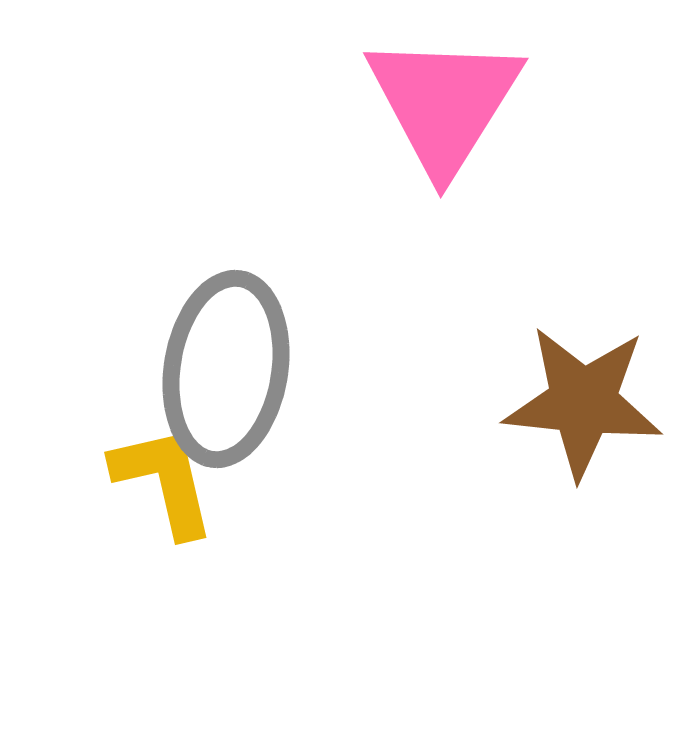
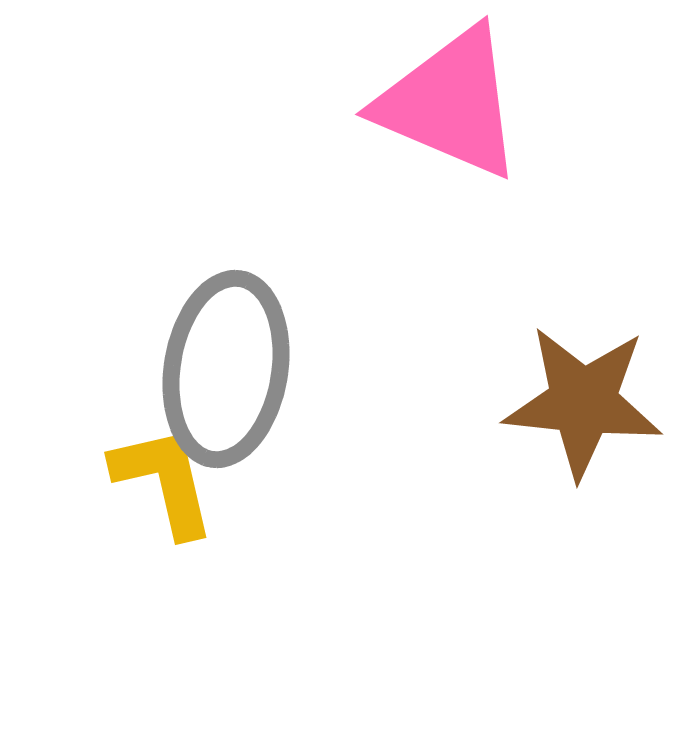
pink triangle: moved 6 px right; rotated 39 degrees counterclockwise
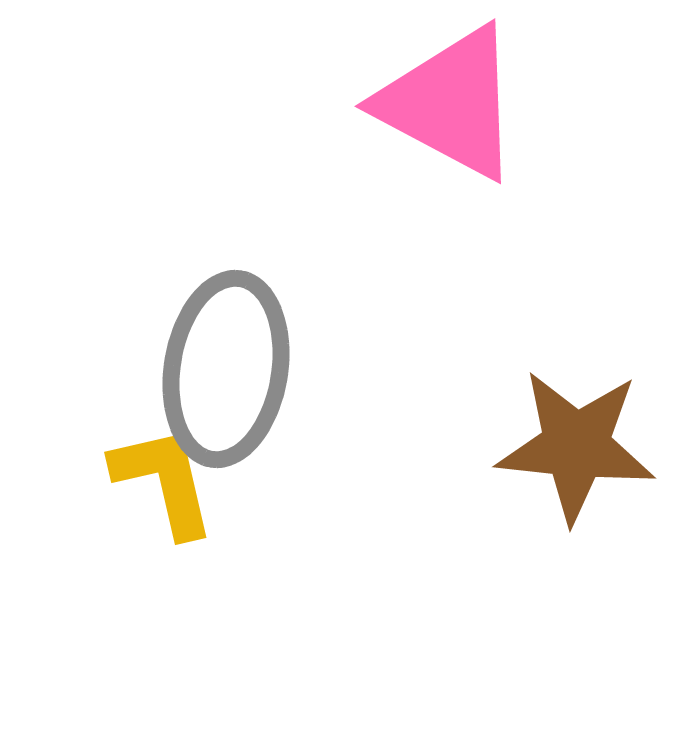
pink triangle: rotated 5 degrees clockwise
brown star: moved 7 px left, 44 px down
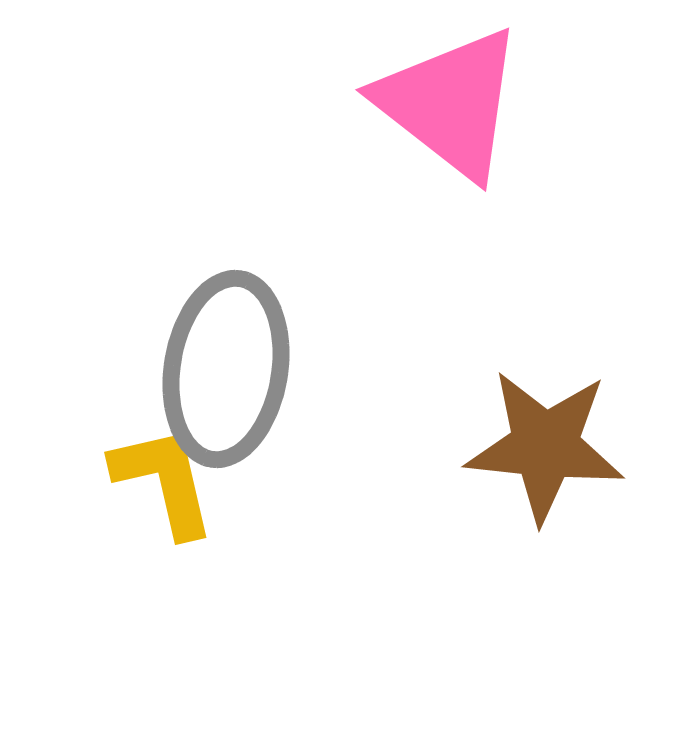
pink triangle: rotated 10 degrees clockwise
brown star: moved 31 px left
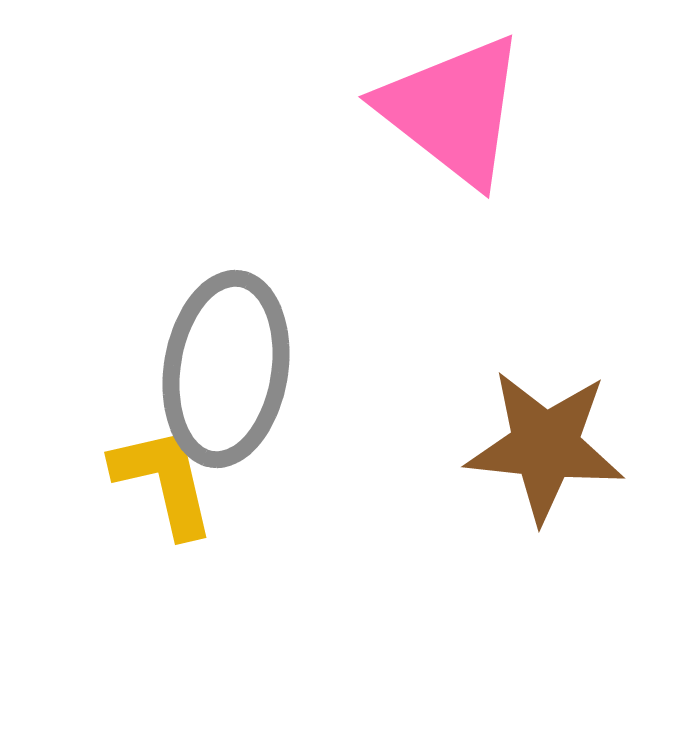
pink triangle: moved 3 px right, 7 px down
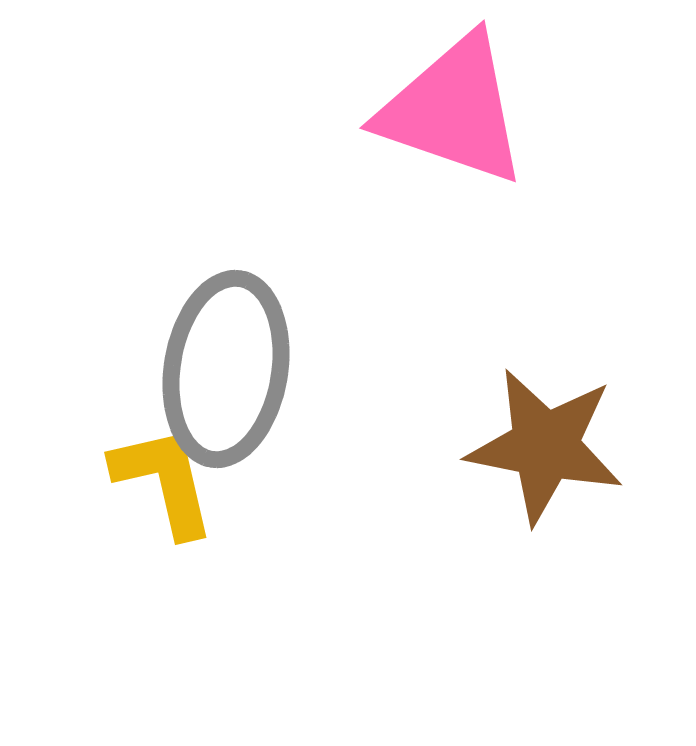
pink triangle: rotated 19 degrees counterclockwise
brown star: rotated 5 degrees clockwise
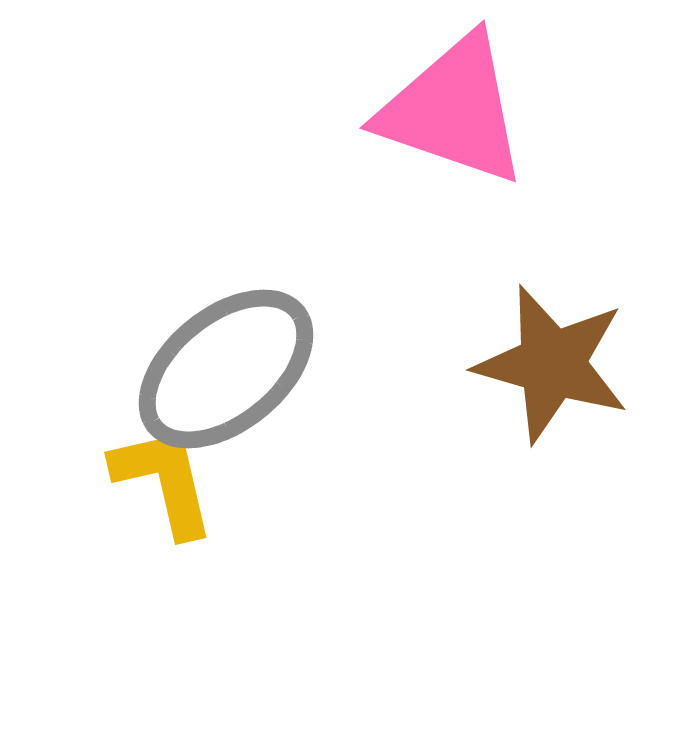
gray ellipse: rotated 42 degrees clockwise
brown star: moved 7 px right, 82 px up; rotated 5 degrees clockwise
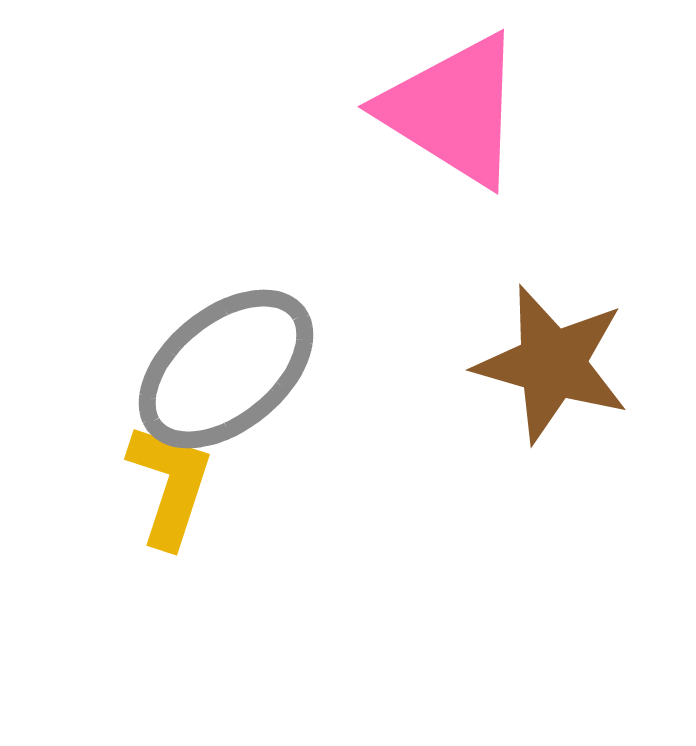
pink triangle: rotated 13 degrees clockwise
yellow L-shape: moved 6 px right, 4 px down; rotated 31 degrees clockwise
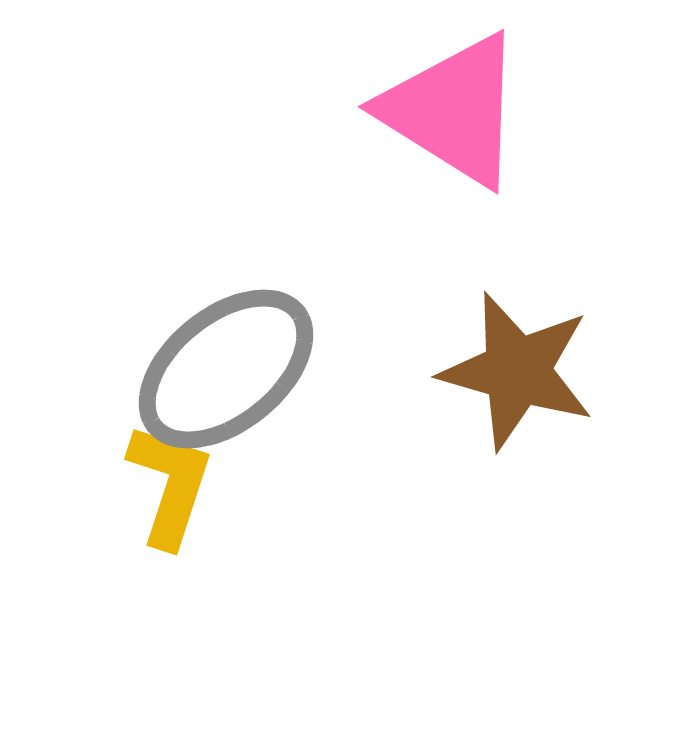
brown star: moved 35 px left, 7 px down
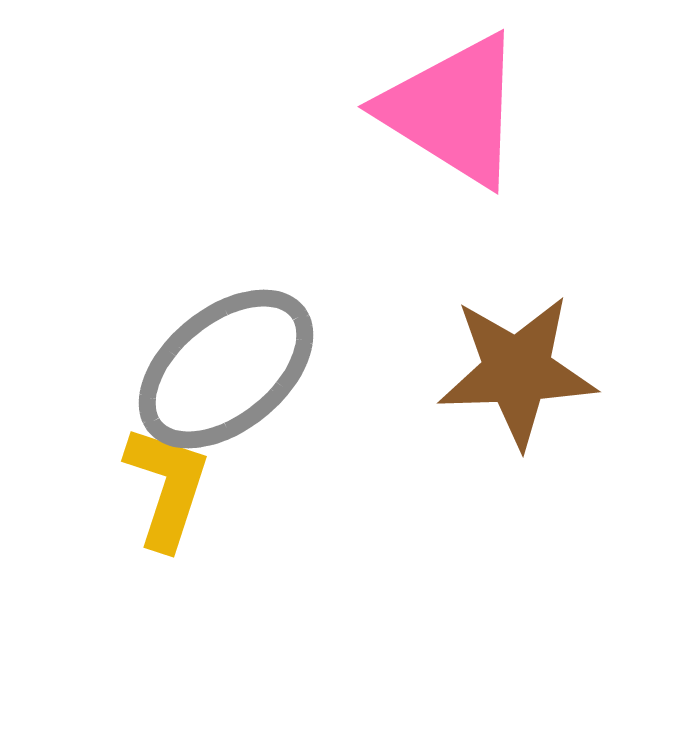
brown star: rotated 18 degrees counterclockwise
yellow L-shape: moved 3 px left, 2 px down
